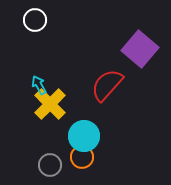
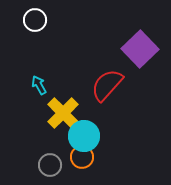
purple square: rotated 6 degrees clockwise
yellow cross: moved 13 px right, 9 px down
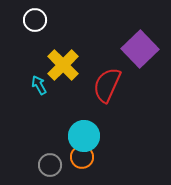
red semicircle: rotated 18 degrees counterclockwise
yellow cross: moved 48 px up
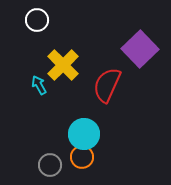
white circle: moved 2 px right
cyan circle: moved 2 px up
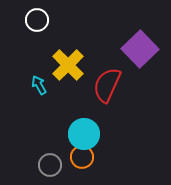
yellow cross: moved 5 px right
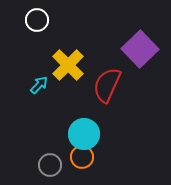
cyan arrow: rotated 72 degrees clockwise
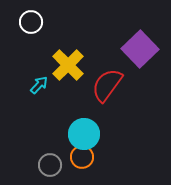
white circle: moved 6 px left, 2 px down
red semicircle: rotated 12 degrees clockwise
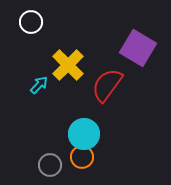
purple square: moved 2 px left, 1 px up; rotated 15 degrees counterclockwise
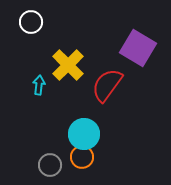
cyan arrow: rotated 36 degrees counterclockwise
